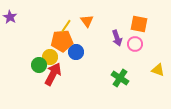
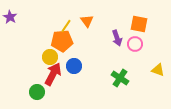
blue circle: moved 2 px left, 14 px down
green circle: moved 2 px left, 27 px down
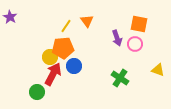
orange pentagon: moved 1 px right, 7 px down
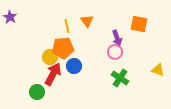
yellow line: moved 1 px right; rotated 48 degrees counterclockwise
pink circle: moved 20 px left, 8 px down
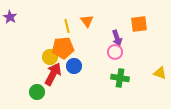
orange square: rotated 18 degrees counterclockwise
yellow triangle: moved 2 px right, 3 px down
green cross: rotated 24 degrees counterclockwise
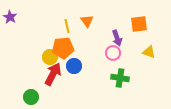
pink circle: moved 2 px left, 1 px down
yellow triangle: moved 11 px left, 21 px up
green circle: moved 6 px left, 5 px down
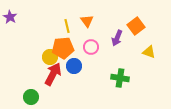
orange square: moved 3 px left, 2 px down; rotated 30 degrees counterclockwise
purple arrow: rotated 42 degrees clockwise
pink circle: moved 22 px left, 6 px up
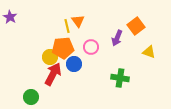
orange triangle: moved 9 px left
blue circle: moved 2 px up
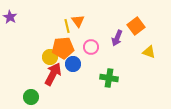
blue circle: moved 1 px left
green cross: moved 11 px left
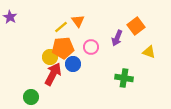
yellow line: moved 6 px left, 1 px down; rotated 64 degrees clockwise
green cross: moved 15 px right
